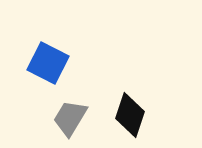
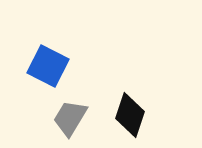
blue square: moved 3 px down
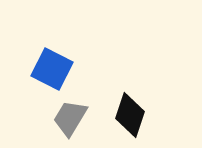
blue square: moved 4 px right, 3 px down
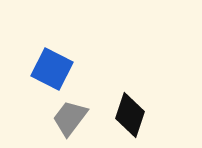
gray trapezoid: rotated 6 degrees clockwise
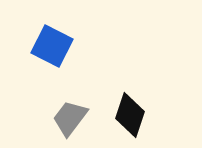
blue square: moved 23 px up
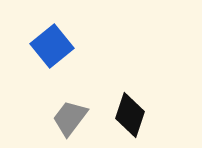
blue square: rotated 24 degrees clockwise
